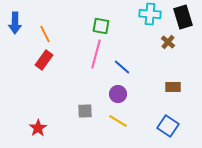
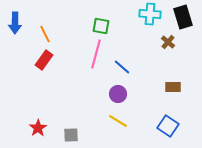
gray square: moved 14 px left, 24 px down
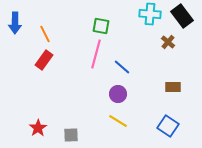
black rectangle: moved 1 px left, 1 px up; rotated 20 degrees counterclockwise
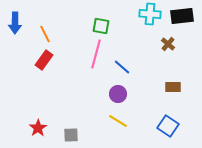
black rectangle: rotated 60 degrees counterclockwise
brown cross: moved 2 px down
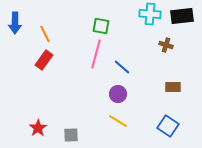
brown cross: moved 2 px left, 1 px down; rotated 24 degrees counterclockwise
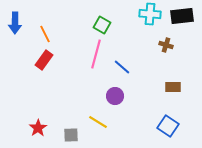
green square: moved 1 px right, 1 px up; rotated 18 degrees clockwise
purple circle: moved 3 px left, 2 px down
yellow line: moved 20 px left, 1 px down
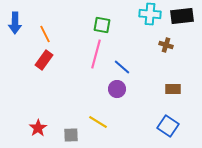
green square: rotated 18 degrees counterclockwise
brown rectangle: moved 2 px down
purple circle: moved 2 px right, 7 px up
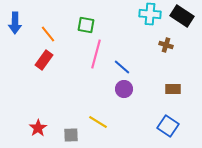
black rectangle: rotated 40 degrees clockwise
green square: moved 16 px left
orange line: moved 3 px right; rotated 12 degrees counterclockwise
purple circle: moved 7 px right
